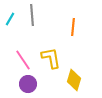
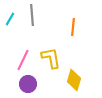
pink line: rotated 60 degrees clockwise
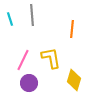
cyan line: rotated 48 degrees counterclockwise
orange line: moved 1 px left, 2 px down
purple circle: moved 1 px right, 1 px up
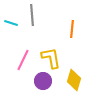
cyan line: moved 1 px right, 4 px down; rotated 56 degrees counterclockwise
purple circle: moved 14 px right, 2 px up
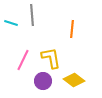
yellow diamond: rotated 70 degrees counterclockwise
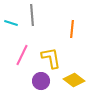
pink line: moved 1 px left, 5 px up
purple circle: moved 2 px left
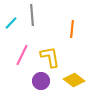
cyan line: rotated 64 degrees counterclockwise
yellow L-shape: moved 1 px left, 1 px up
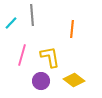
pink line: rotated 10 degrees counterclockwise
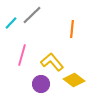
gray line: rotated 50 degrees clockwise
yellow L-shape: moved 2 px right, 5 px down; rotated 30 degrees counterclockwise
purple circle: moved 3 px down
